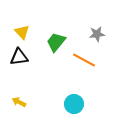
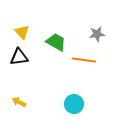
green trapezoid: rotated 80 degrees clockwise
orange line: rotated 20 degrees counterclockwise
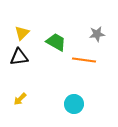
yellow triangle: moved 1 px down; rotated 28 degrees clockwise
yellow arrow: moved 1 px right, 3 px up; rotated 72 degrees counterclockwise
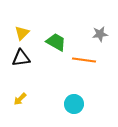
gray star: moved 3 px right
black triangle: moved 2 px right, 1 px down
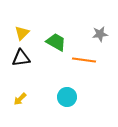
cyan circle: moved 7 px left, 7 px up
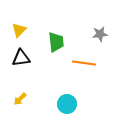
yellow triangle: moved 3 px left, 3 px up
green trapezoid: rotated 55 degrees clockwise
orange line: moved 3 px down
cyan circle: moved 7 px down
